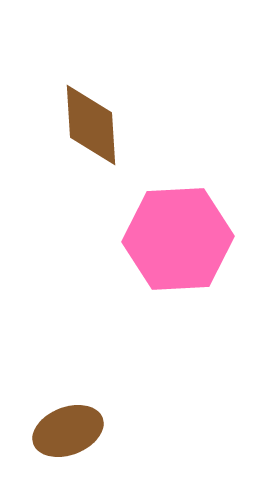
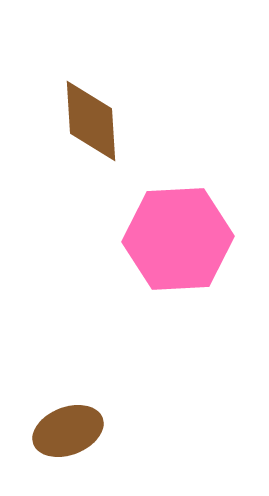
brown diamond: moved 4 px up
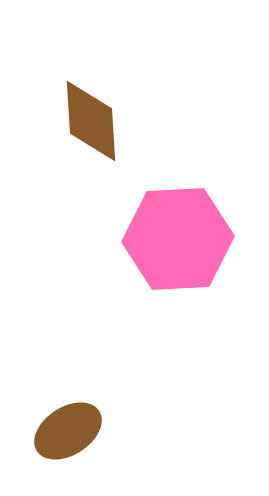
brown ellipse: rotated 12 degrees counterclockwise
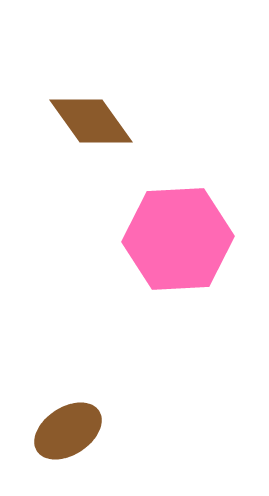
brown diamond: rotated 32 degrees counterclockwise
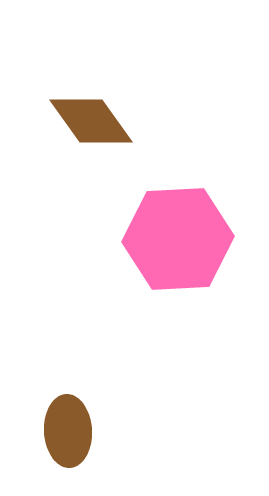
brown ellipse: rotated 60 degrees counterclockwise
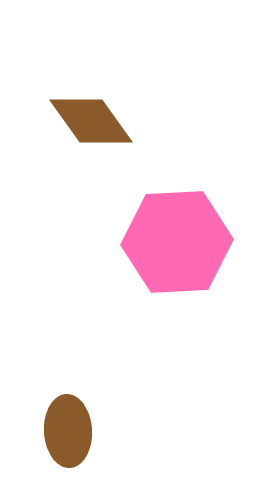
pink hexagon: moved 1 px left, 3 px down
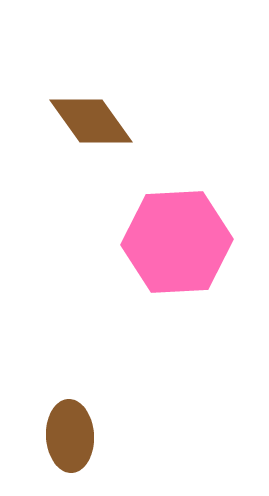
brown ellipse: moved 2 px right, 5 px down
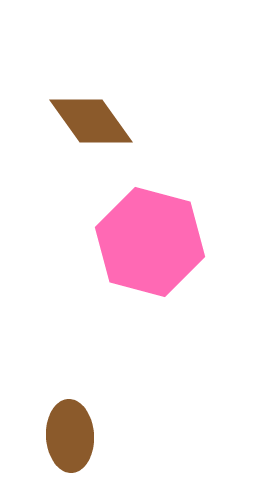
pink hexagon: moved 27 px left; rotated 18 degrees clockwise
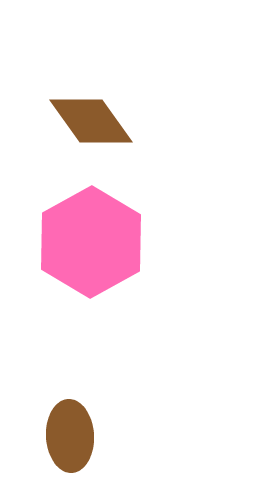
pink hexagon: moved 59 px left; rotated 16 degrees clockwise
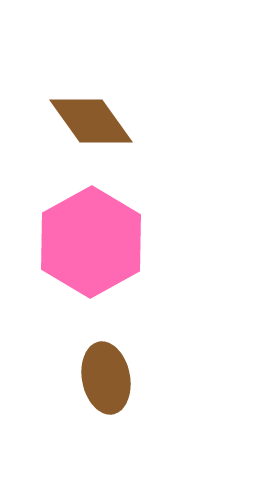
brown ellipse: moved 36 px right, 58 px up; rotated 8 degrees counterclockwise
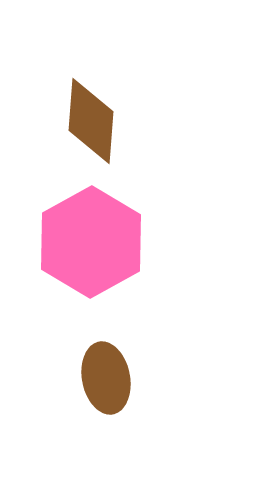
brown diamond: rotated 40 degrees clockwise
